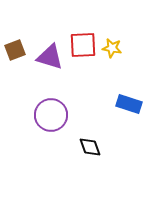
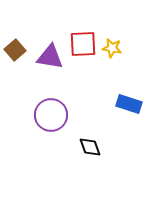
red square: moved 1 px up
brown square: rotated 20 degrees counterclockwise
purple triangle: rotated 8 degrees counterclockwise
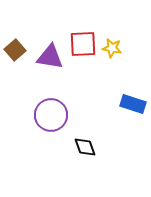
blue rectangle: moved 4 px right
black diamond: moved 5 px left
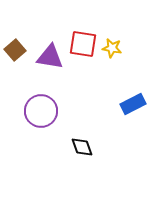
red square: rotated 12 degrees clockwise
blue rectangle: rotated 45 degrees counterclockwise
purple circle: moved 10 px left, 4 px up
black diamond: moved 3 px left
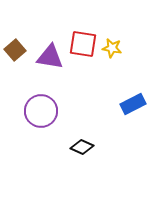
black diamond: rotated 45 degrees counterclockwise
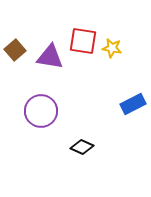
red square: moved 3 px up
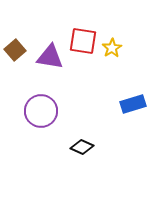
yellow star: rotated 30 degrees clockwise
blue rectangle: rotated 10 degrees clockwise
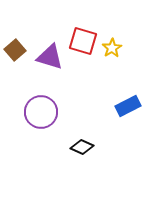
red square: rotated 8 degrees clockwise
purple triangle: rotated 8 degrees clockwise
blue rectangle: moved 5 px left, 2 px down; rotated 10 degrees counterclockwise
purple circle: moved 1 px down
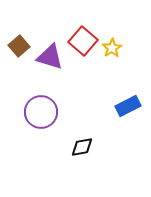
red square: rotated 24 degrees clockwise
brown square: moved 4 px right, 4 px up
black diamond: rotated 35 degrees counterclockwise
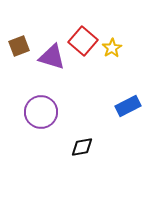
brown square: rotated 20 degrees clockwise
purple triangle: moved 2 px right
